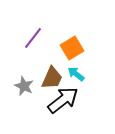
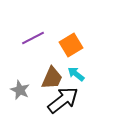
purple line: rotated 25 degrees clockwise
orange square: moved 1 px left, 3 px up
gray star: moved 4 px left, 4 px down
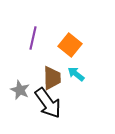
purple line: rotated 50 degrees counterclockwise
orange square: moved 1 px left; rotated 20 degrees counterclockwise
brown trapezoid: rotated 25 degrees counterclockwise
black arrow: moved 15 px left, 3 px down; rotated 92 degrees clockwise
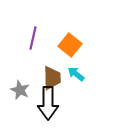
black arrow: rotated 36 degrees clockwise
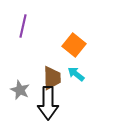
purple line: moved 10 px left, 12 px up
orange square: moved 4 px right
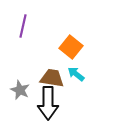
orange square: moved 3 px left, 2 px down
brown trapezoid: rotated 80 degrees counterclockwise
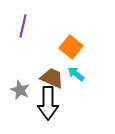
brown trapezoid: rotated 15 degrees clockwise
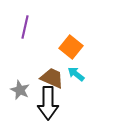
purple line: moved 2 px right, 1 px down
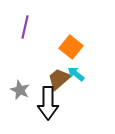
brown trapezoid: moved 7 px right, 1 px down; rotated 65 degrees counterclockwise
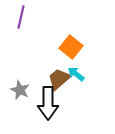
purple line: moved 4 px left, 10 px up
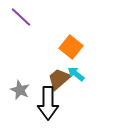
purple line: rotated 60 degrees counterclockwise
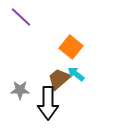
gray star: rotated 24 degrees counterclockwise
